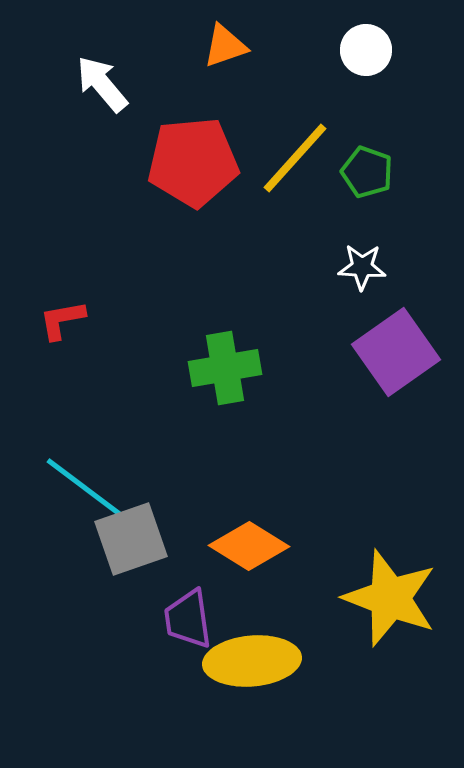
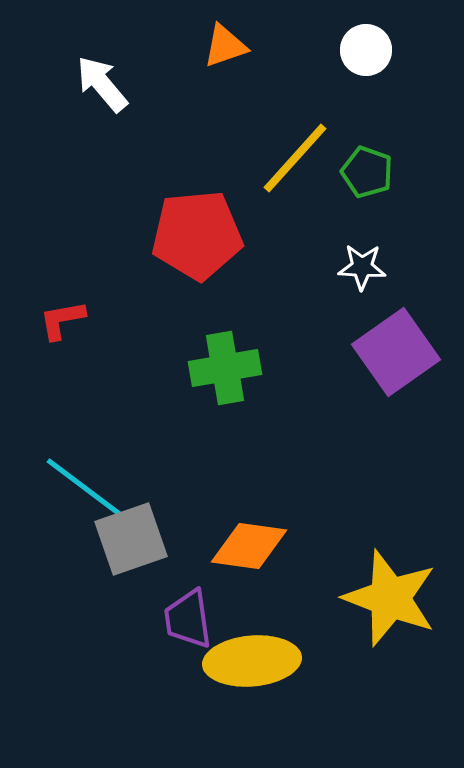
red pentagon: moved 4 px right, 73 px down
orange diamond: rotated 24 degrees counterclockwise
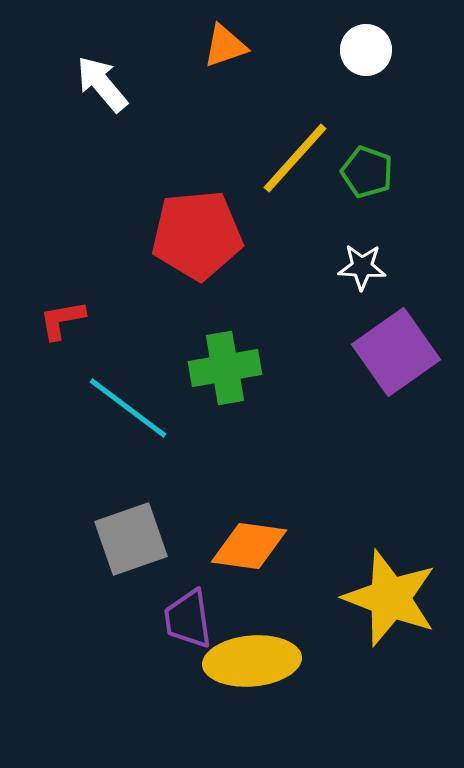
cyan line: moved 43 px right, 80 px up
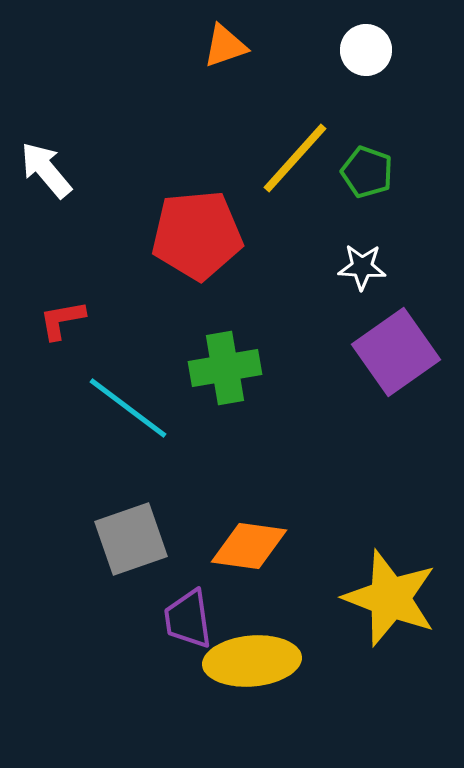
white arrow: moved 56 px left, 86 px down
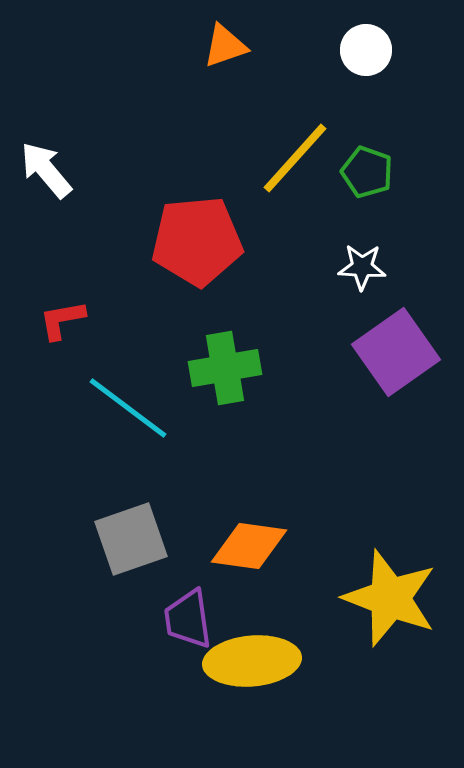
red pentagon: moved 6 px down
